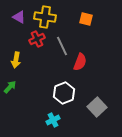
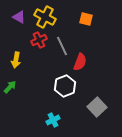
yellow cross: rotated 20 degrees clockwise
red cross: moved 2 px right, 1 px down
white hexagon: moved 1 px right, 7 px up
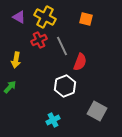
gray square: moved 4 px down; rotated 18 degrees counterclockwise
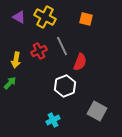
red cross: moved 11 px down
green arrow: moved 4 px up
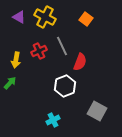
orange square: rotated 24 degrees clockwise
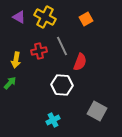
orange square: rotated 24 degrees clockwise
red cross: rotated 14 degrees clockwise
white hexagon: moved 3 px left, 1 px up; rotated 25 degrees clockwise
